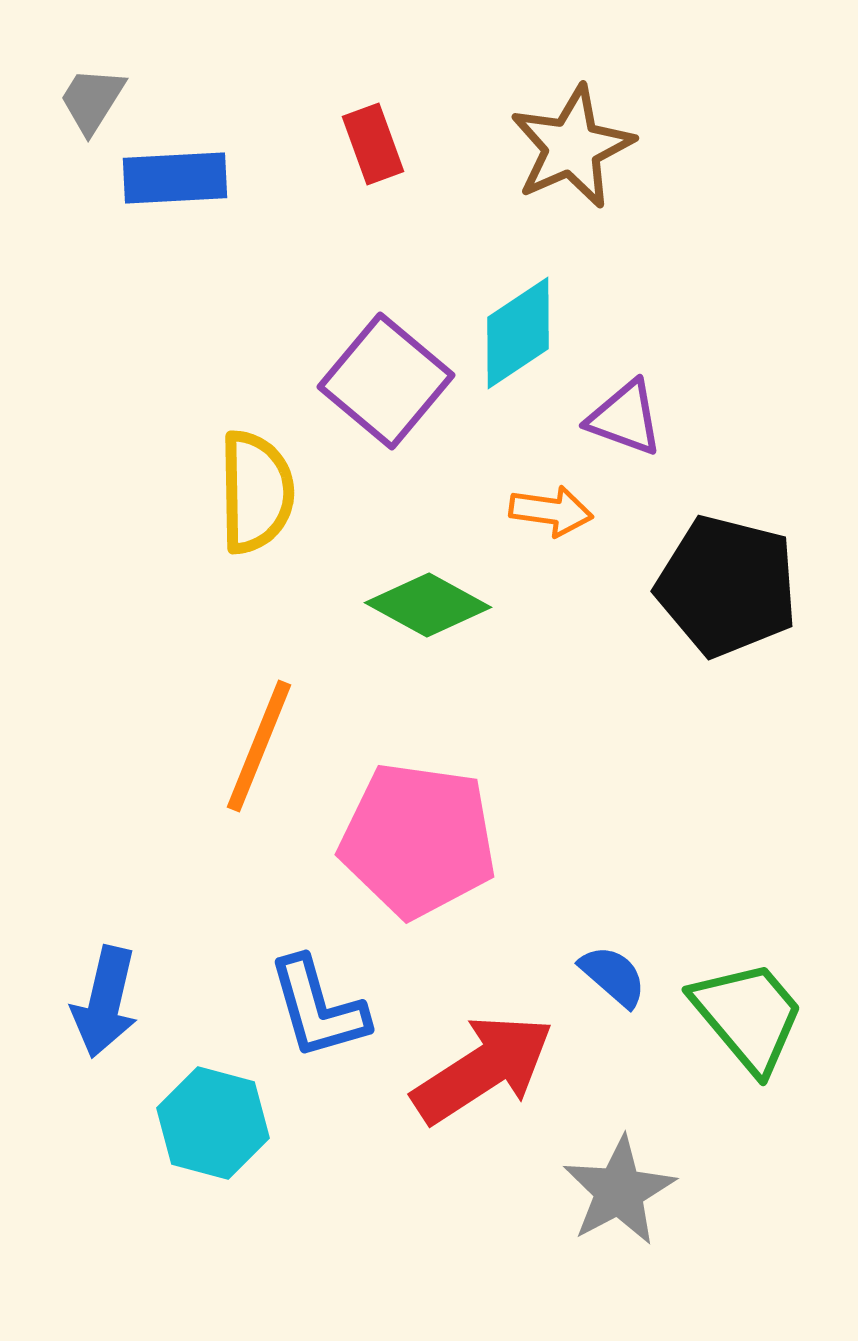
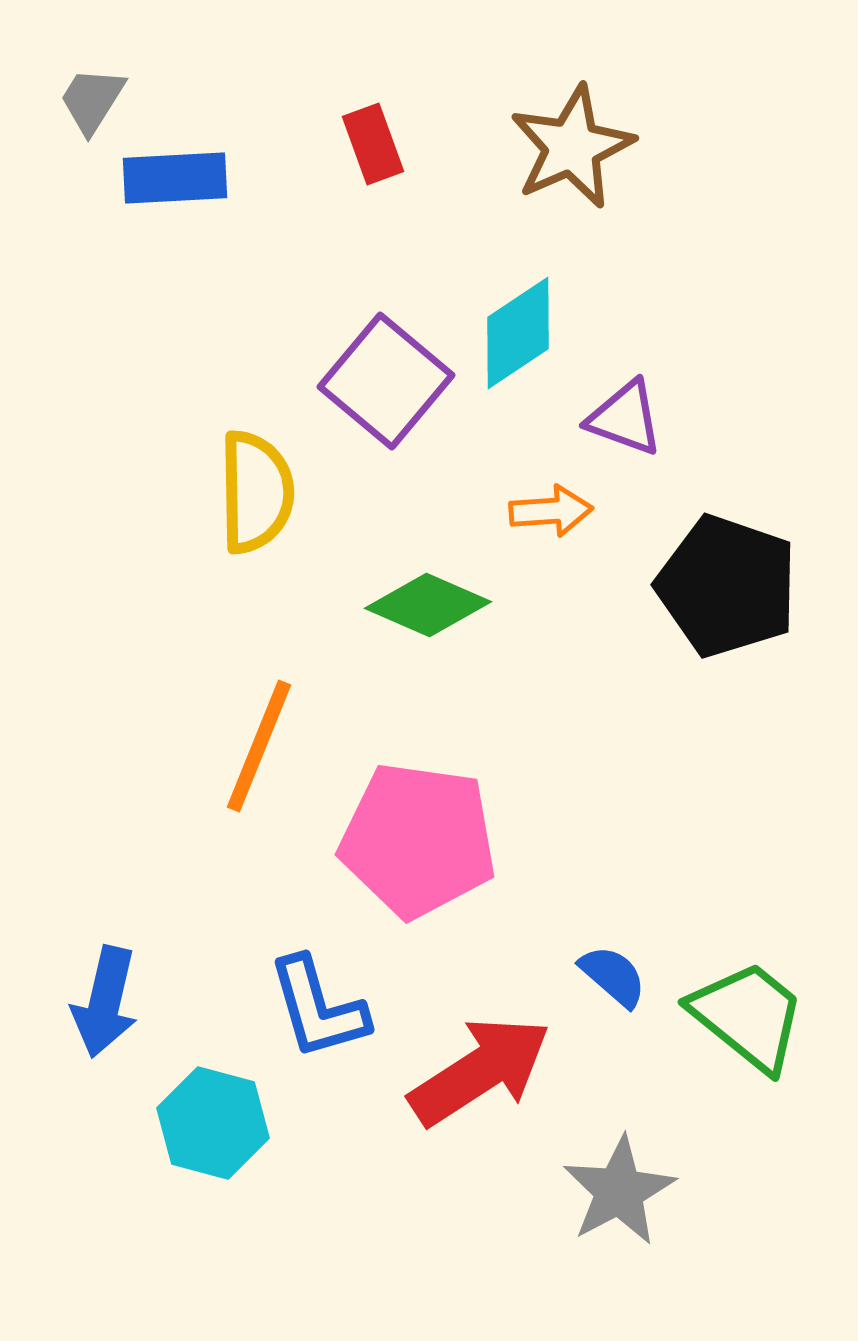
orange arrow: rotated 12 degrees counterclockwise
black pentagon: rotated 5 degrees clockwise
green diamond: rotated 5 degrees counterclockwise
green trapezoid: rotated 11 degrees counterclockwise
red arrow: moved 3 px left, 2 px down
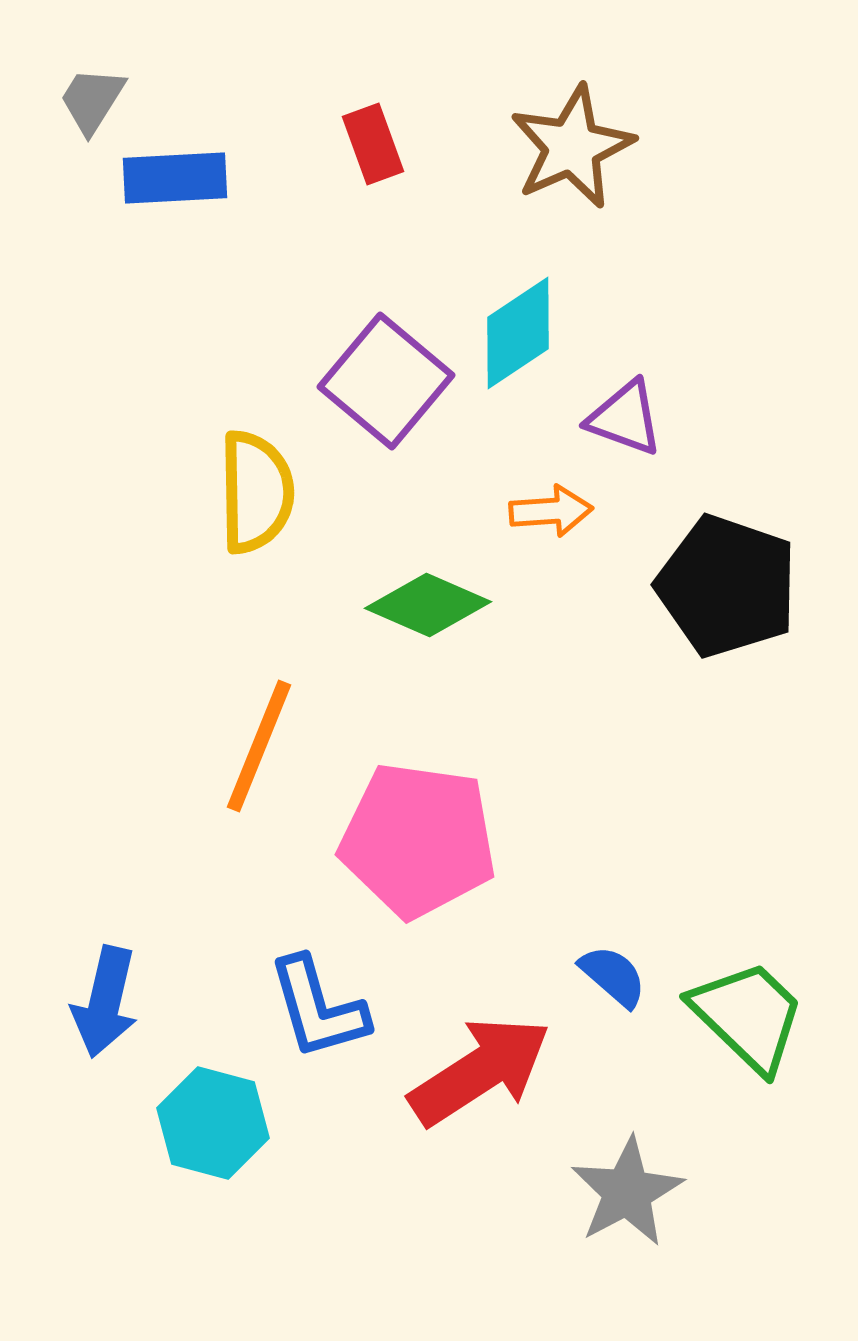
green trapezoid: rotated 5 degrees clockwise
gray star: moved 8 px right, 1 px down
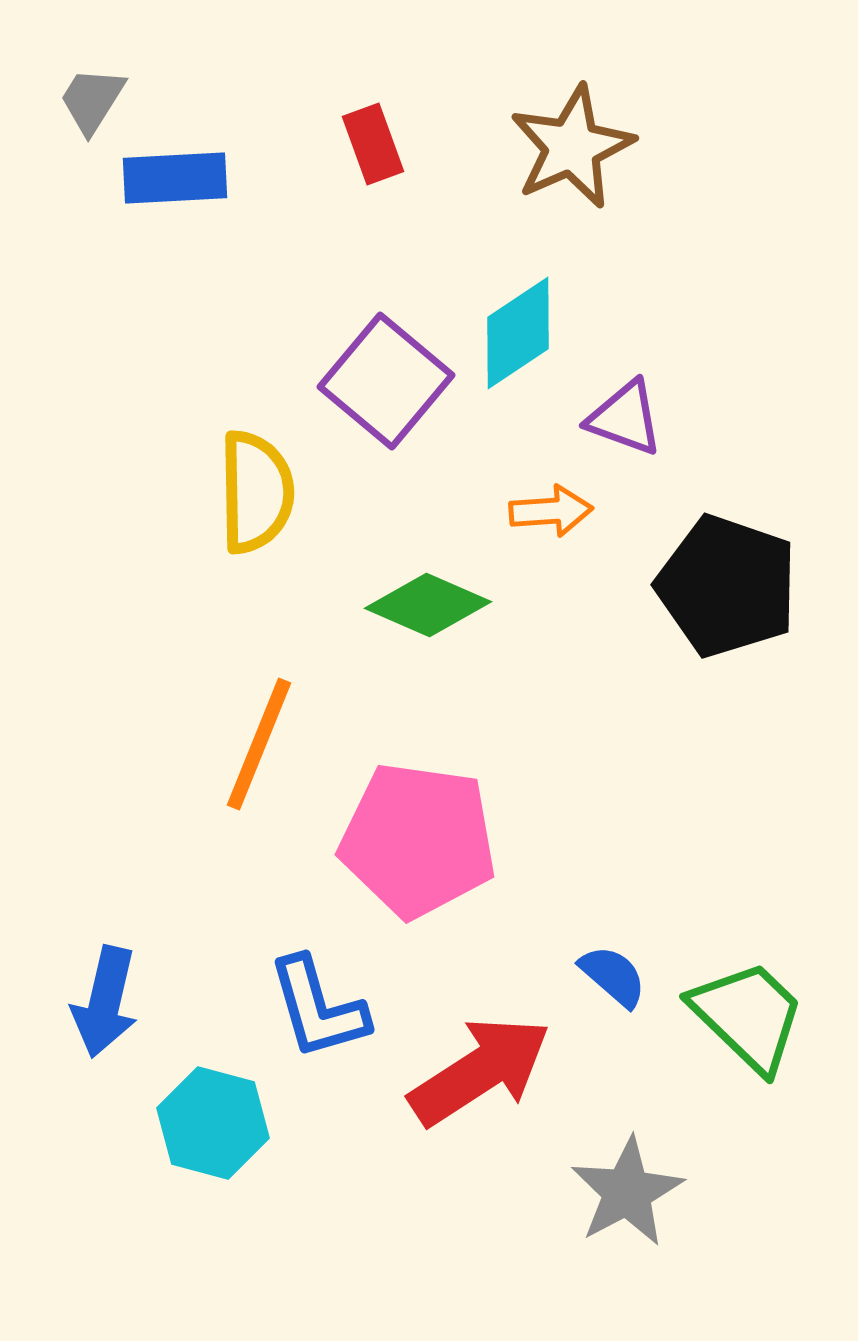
orange line: moved 2 px up
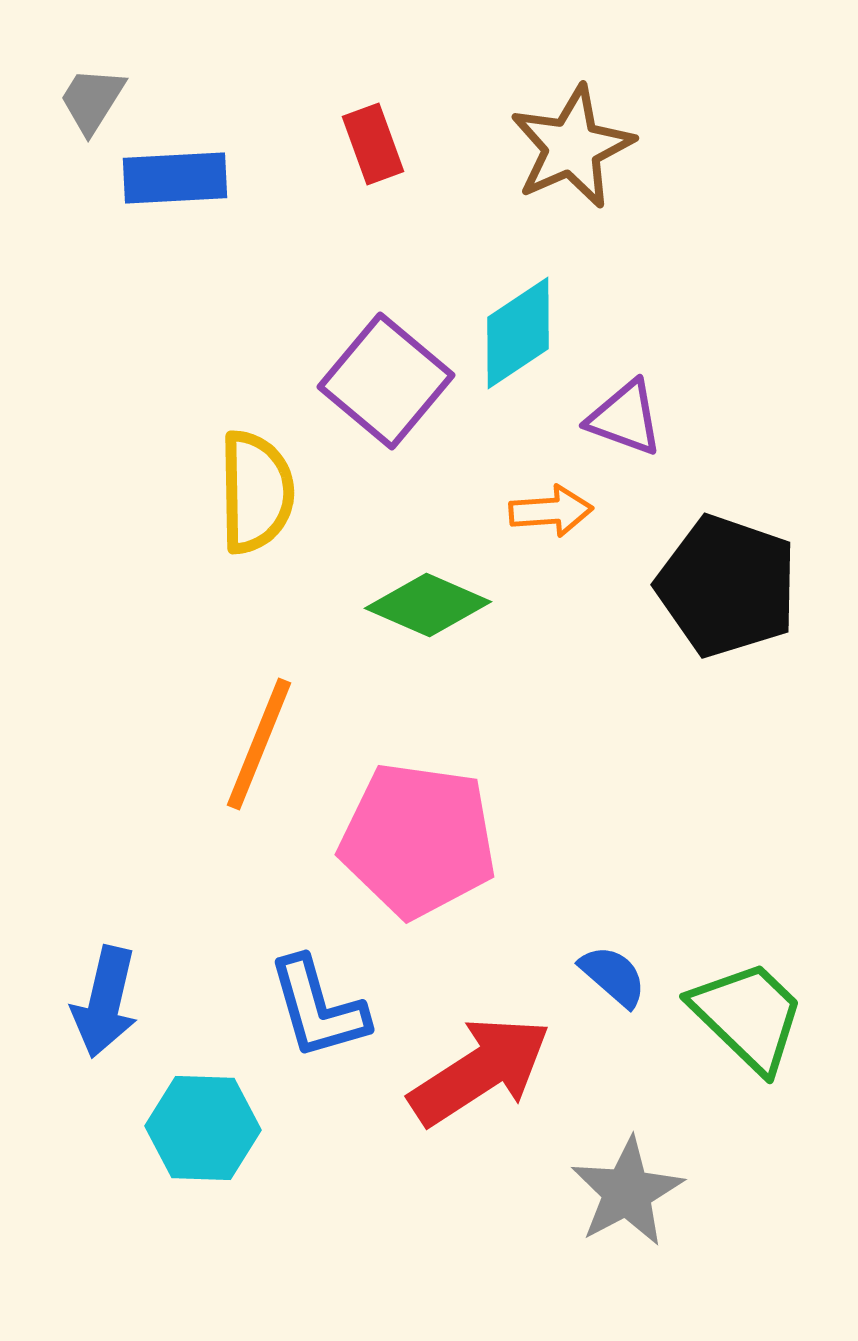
cyan hexagon: moved 10 px left, 5 px down; rotated 13 degrees counterclockwise
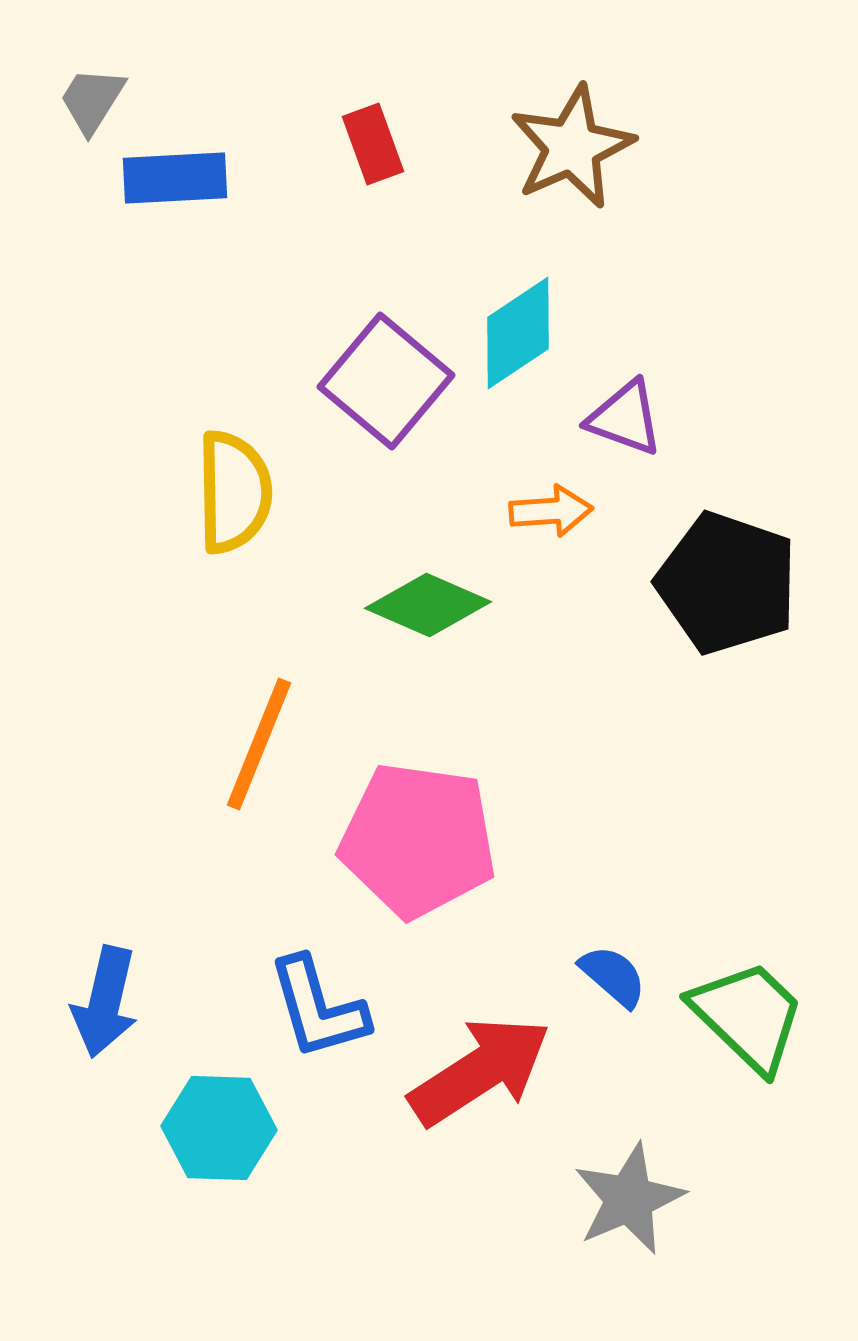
yellow semicircle: moved 22 px left
black pentagon: moved 3 px up
cyan hexagon: moved 16 px right
gray star: moved 2 px right, 7 px down; rotated 5 degrees clockwise
